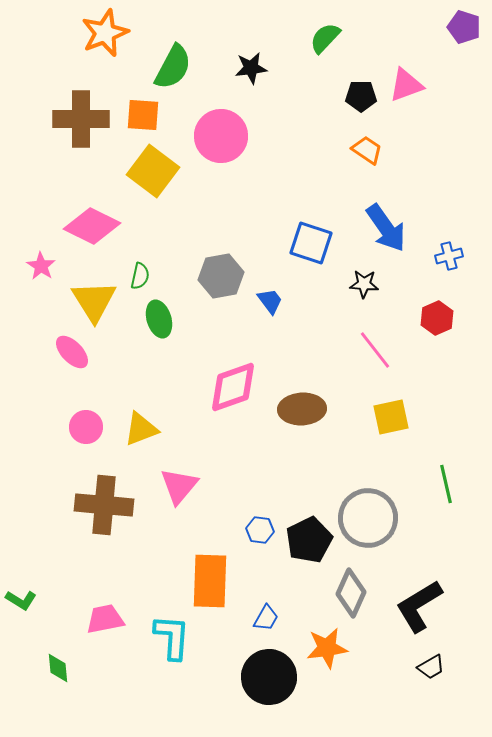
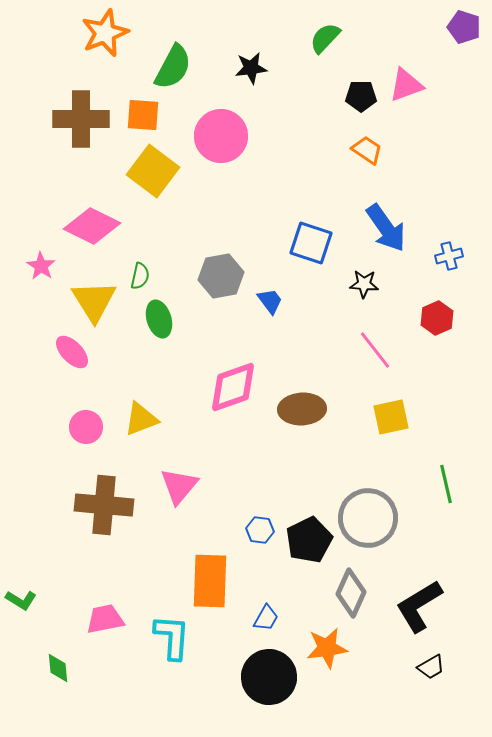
yellow triangle at (141, 429): moved 10 px up
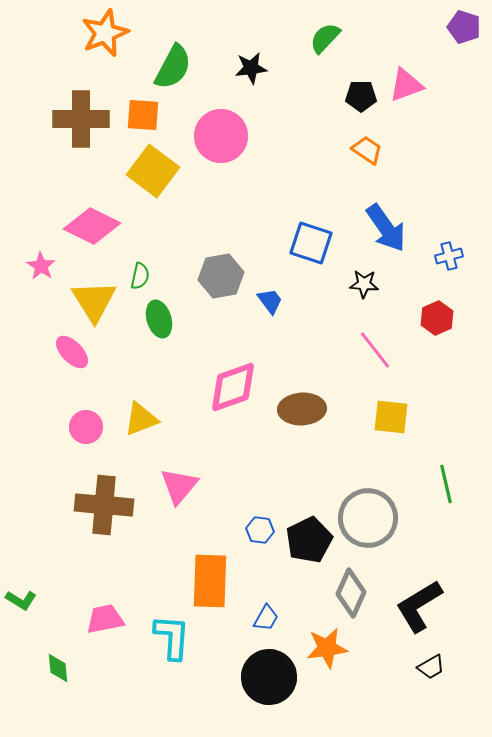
yellow square at (391, 417): rotated 18 degrees clockwise
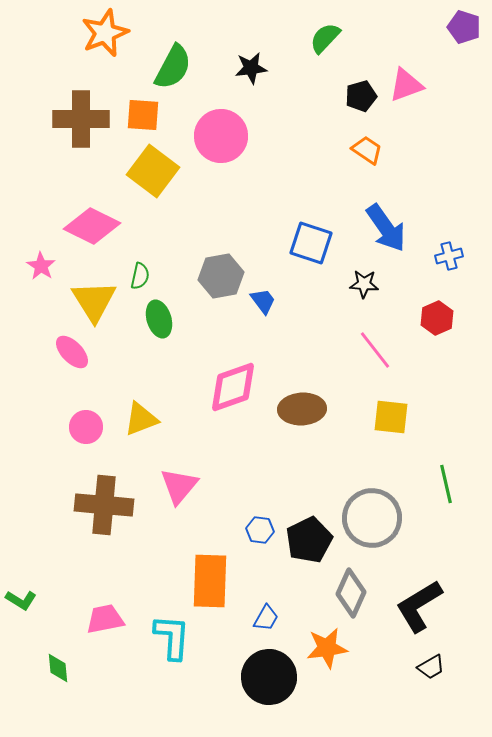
black pentagon at (361, 96): rotated 16 degrees counterclockwise
blue trapezoid at (270, 301): moved 7 px left
gray circle at (368, 518): moved 4 px right
